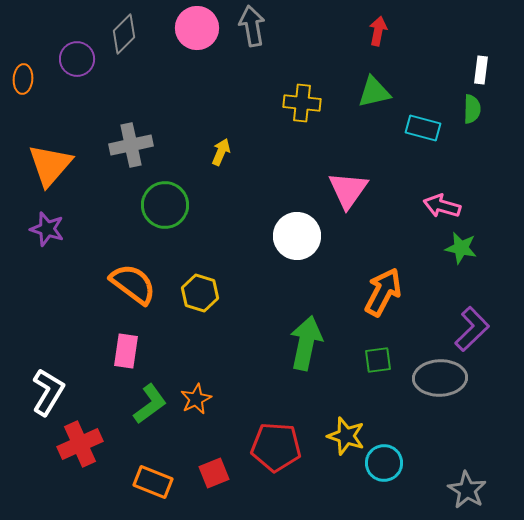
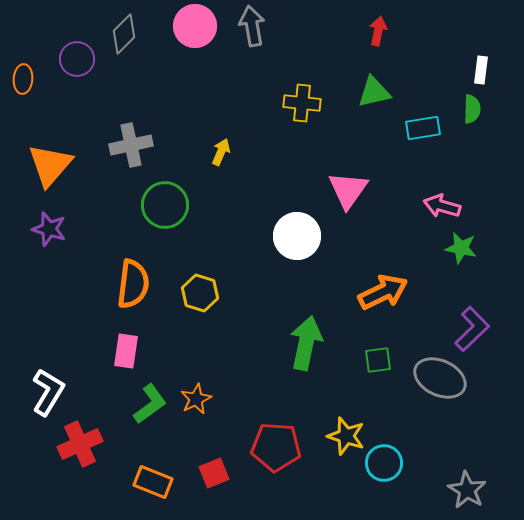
pink circle: moved 2 px left, 2 px up
cyan rectangle: rotated 24 degrees counterclockwise
purple star: moved 2 px right
orange semicircle: rotated 60 degrees clockwise
orange arrow: rotated 36 degrees clockwise
gray ellipse: rotated 27 degrees clockwise
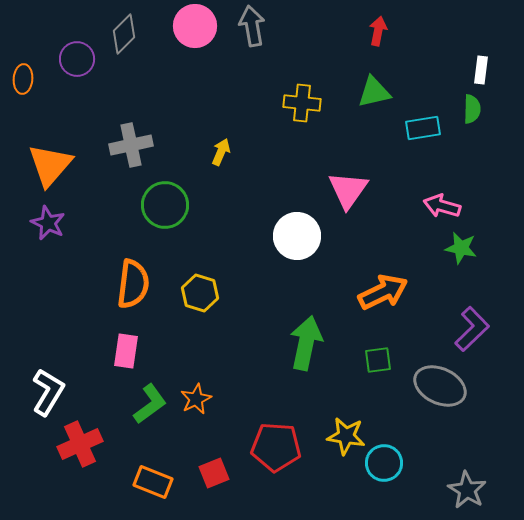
purple star: moved 1 px left, 6 px up; rotated 8 degrees clockwise
gray ellipse: moved 8 px down
yellow star: rotated 9 degrees counterclockwise
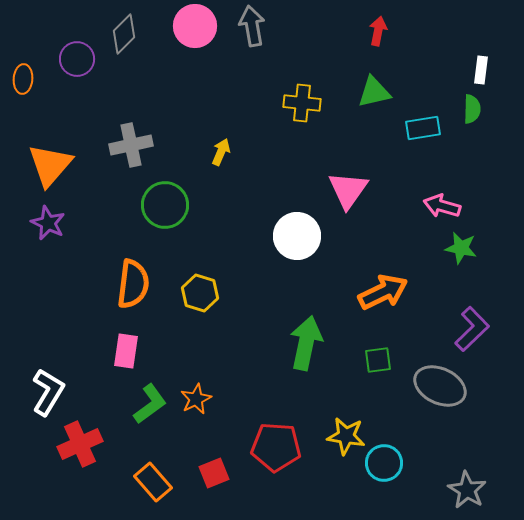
orange rectangle: rotated 27 degrees clockwise
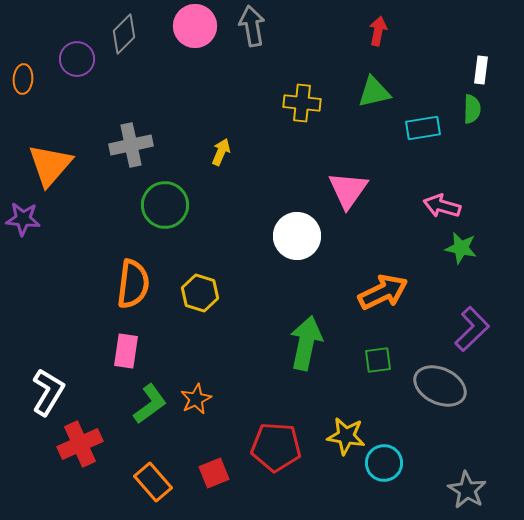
purple star: moved 25 px left, 4 px up; rotated 20 degrees counterclockwise
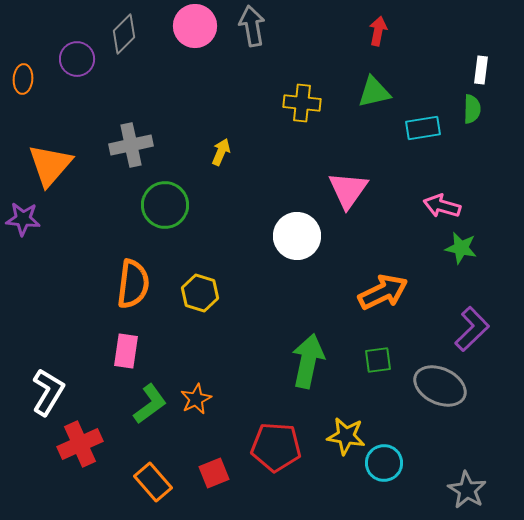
green arrow: moved 2 px right, 18 px down
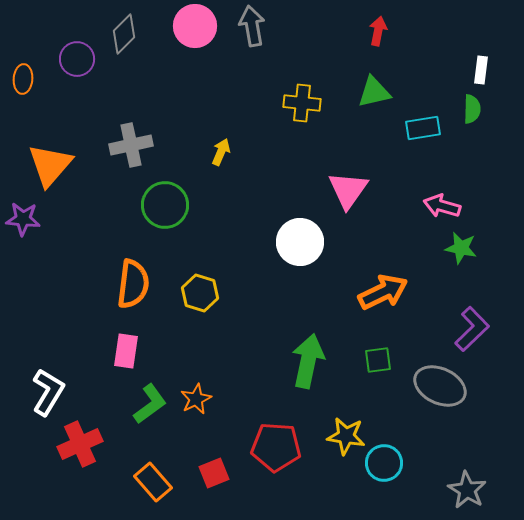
white circle: moved 3 px right, 6 px down
